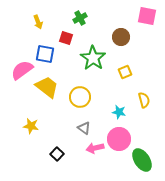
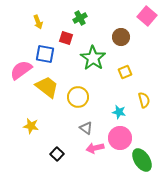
pink square: rotated 30 degrees clockwise
pink semicircle: moved 1 px left
yellow circle: moved 2 px left
gray triangle: moved 2 px right
pink circle: moved 1 px right, 1 px up
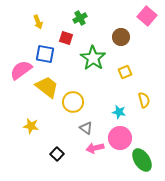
yellow circle: moved 5 px left, 5 px down
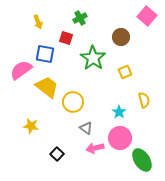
cyan star: rotated 24 degrees clockwise
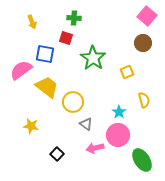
green cross: moved 6 px left; rotated 32 degrees clockwise
yellow arrow: moved 6 px left
brown circle: moved 22 px right, 6 px down
yellow square: moved 2 px right
gray triangle: moved 4 px up
pink circle: moved 2 px left, 3 px up
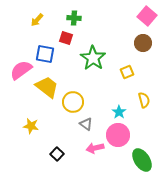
yellow arrow: moved 5 px right, 2 px up; rotated 64 degrees clockwise
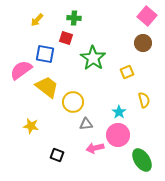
gray triangle: rotated 40 degrees counterclockwise
black square: moved 1 px down; rotated 24 degrees counterclockwise
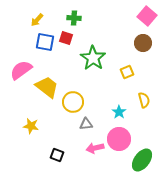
blue square: moved 12 px up
pink circle: moved 1 px right, 4 px down
green ellipse: rotated 70 degrees clockwise
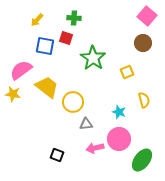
blue square: moved 4 px down
cyan star: rotated 16 degrees counterclockwise
yellow star: moved 18 px left, 32 px up
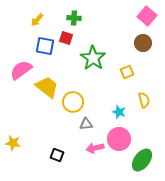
yellow star: moved 49 px down
